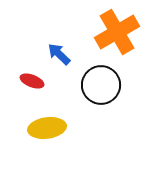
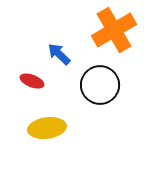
orange cross: moved 3 px left, 2 px up
black circle: moved 1 px left
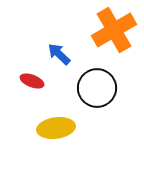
black circle: moved 3 px left, 3 px down
yellow ellipse: moved 9 px right
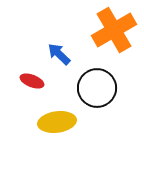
yellow ellipse: moved 1 px right, 6 px up
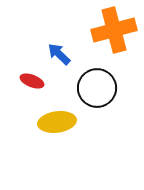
orange cross: rotated 15 degrees clockwise
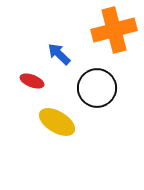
yellow ellipse: rotated 39 degrees clockwise
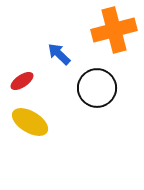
red ellipse: moved 10 px left; rotated 55 degrees counterclockwise
yellow ellipse: moved 27 px left
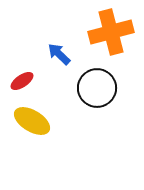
orange cross: moved 3 px left, 2 px down
yellow ellipse: moved 2 px right, 1 px up
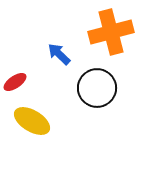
red ellipse: moved 7 px left, 1 px down
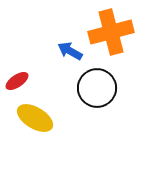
blue arrow: moved 11 px right, 3 px up; rotated 15 degrees counterclockwise
red ellipse: moved 2 px right, 1 px up
yellow ellipse: moved 3 px right, 3 px up
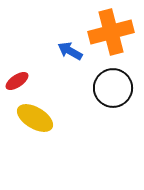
black circle: moved 16 px right
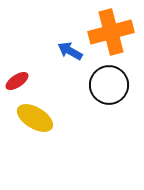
black circle: moved 4 px left, 3 px up
